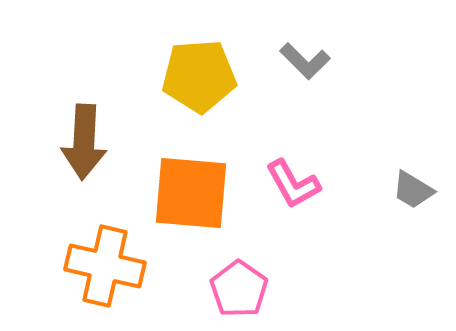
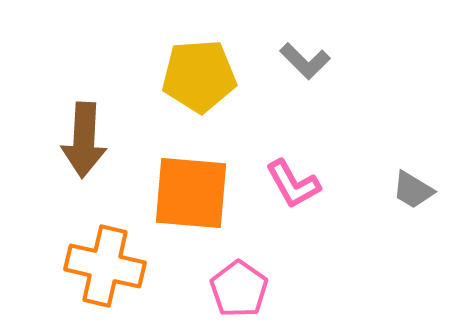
brown arrow: moved 2 px up
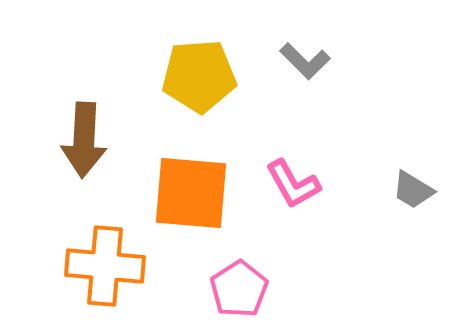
orange cross: rotated 8 degrees counterclockwise
pink pentagon: rotated 4 degrees clockwise
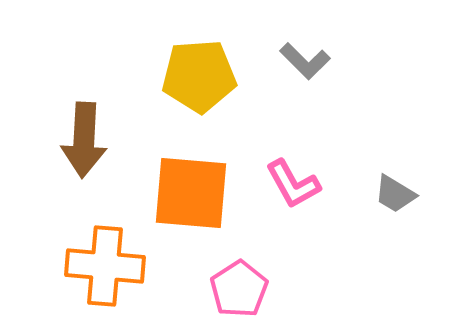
gray trapezoid: moved 18 px left, 4 px down
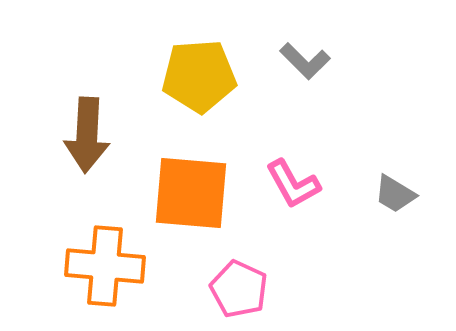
brown arrow: moved 3 px right, 5 px up
pink pentagon: rotated 14 degrees counterclockwise
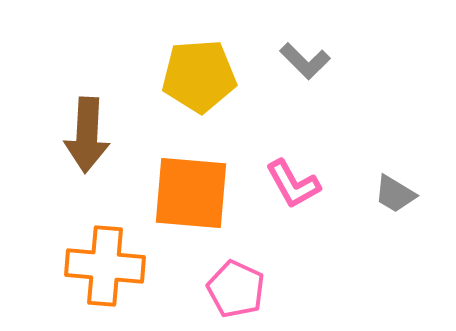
pink pentagon: moved 3 px left
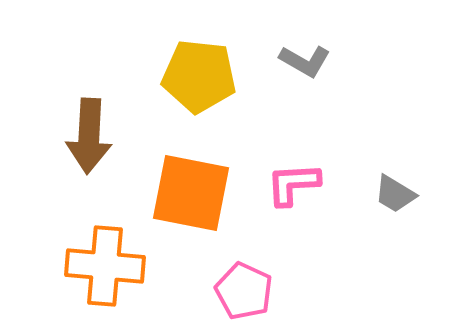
gray L-shape: rotated 15 degrees counterclockwise
yellow pentagon: rotated 10 degrees clockwise
brown arrow: moved 2 px right, 1 px down
pink L-shape: rotated 116 degrees clockwise
orange square: rotated 6 degrees clockwise
pink pentagon: moved 8 px right, 2 px down
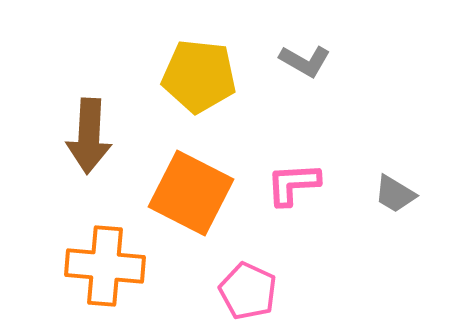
orange square: rotated 16 degrees clockwise
pink pentagon: moved 4 px right
